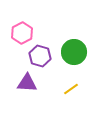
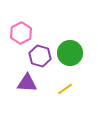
pink hexagon: moved 1 px left
green circle: moved 4 px left, 1 px down
yellow line: moved 6 px left
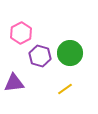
purple triangle: moved 13 px left; rotated 10 degrees counterclockwise
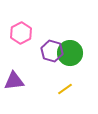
purple hexagon: moved 12 px right, 5 px up
purple triangle: moved 2 px up
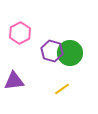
pink hexagon: moved 1 px left
yellow line: moved 3 px left
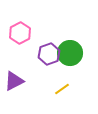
purple hexagon: moved 3 px left, 3 px down; rotated 25 degrees clockwise
purple triangle: rotated 20 degrees counterclockwise
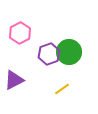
green circle: moved 1 px left, 1 px up
purple triangle: moved 1 px up
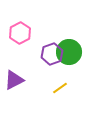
purple hexagon: moved 3 px right
yellow line: moved 2 px left, 1 px up
